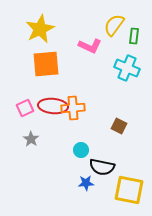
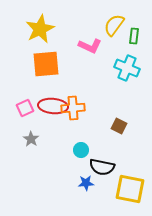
yellow square: moved 1 px right, 1 px up
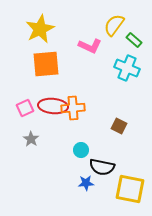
green rectangle: moved 4 px down; rotated 56 degrees counterclockwise
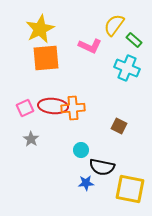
orange square: moved 6 px up
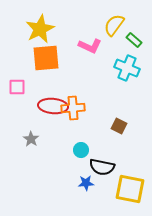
pink square: moved 8 px left, 21 px up; rotated 24 degrees clockwise
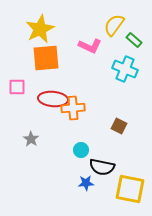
cyan cross: moved 2 px left, 1 px down
red ellipse: moved 7 px up
